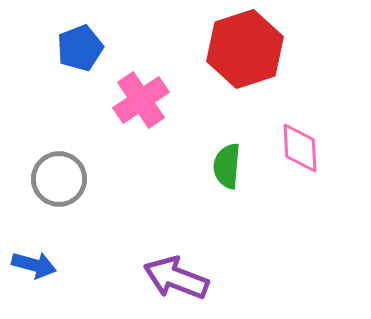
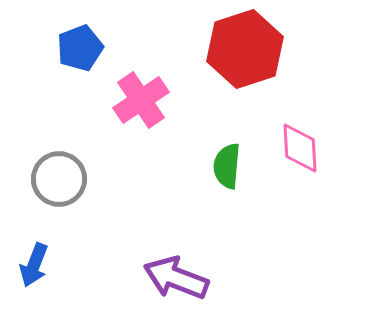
blue arrow: rotated 96 degrees clockwise
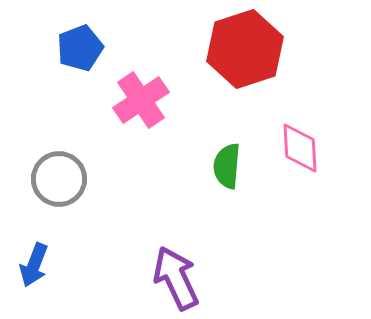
purple arrow: rotated 44 degrees clockwise
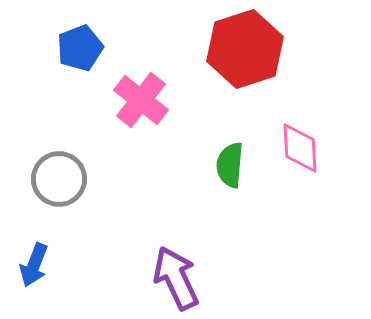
pink cross: rotated 18 degrees counterclockwise
green semicircle: moved 3 px right, 1 px up
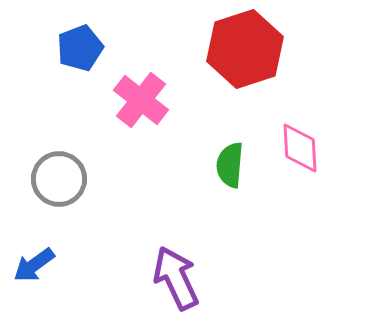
blue arrow: rotated 33 degrees clockwise
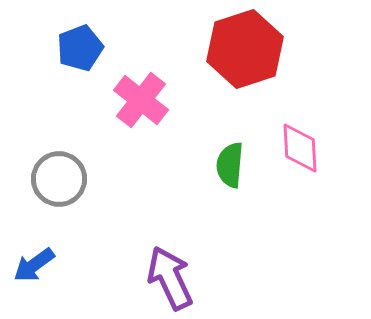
purple arrow: moved 6 px left
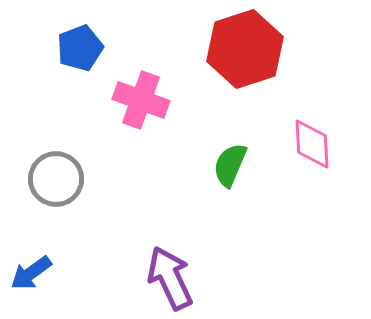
pink cross: rotated 18 degrees counterclockwise
pink diamond: moved 12 px right, 4 px up
green semicircle: rotated 18 degrees clockwise
gray circle: moved 3 px left
blue arrow: moved 3 px left, 8 px down
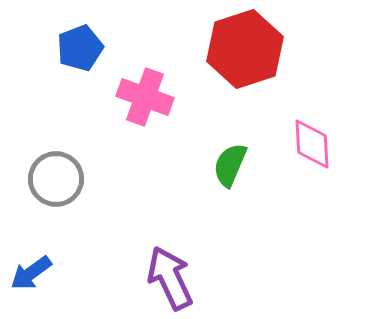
pink cross: moved 4 px right, 3 px up
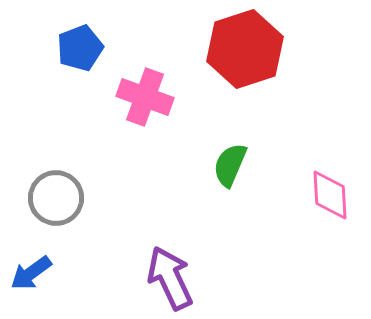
pink diamond: moved 18 px right, 51 px down
gray circle: moved 19 px down
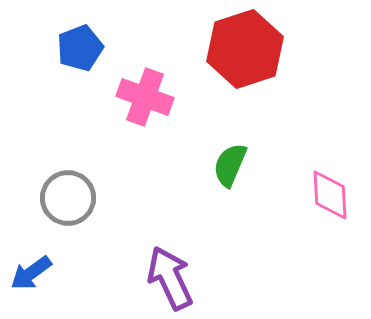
gray circle: moved 12 px right
